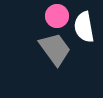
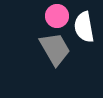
gray trapezoid: rotated 6 degrees clockwise
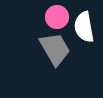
pink circle: moved 1 px down
